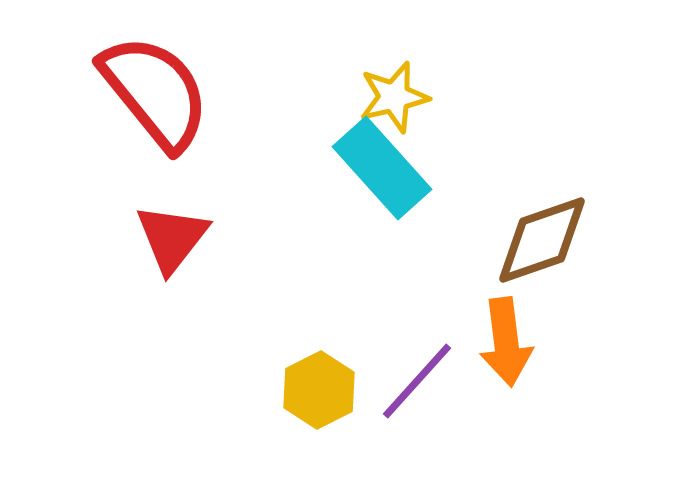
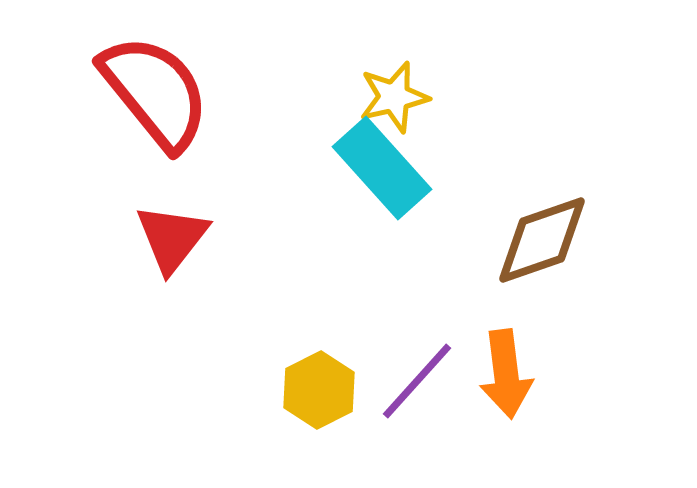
orange arrow: moved 32 px down
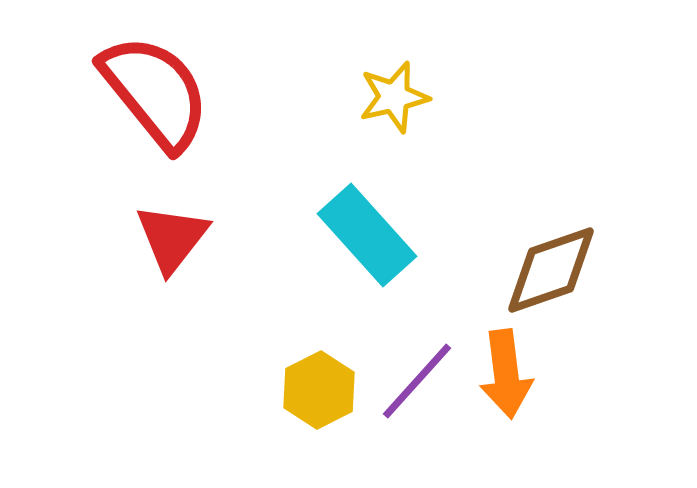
cyan rectangle: moved 15 px left, 67 px down
brown diamond: moved 9 px right, 30 px down
